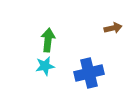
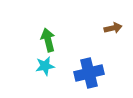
green arrow: rotated 20 degrees counterclockwise
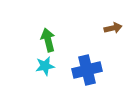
blue cross: moved 2 px left, 3 px up
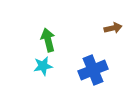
cyan star: moved 2 px left
blue cross: moved 6 px right; rotated 8 degrees counterclockwise
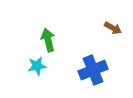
brown arrow: rotated 42 degrees clockwise
cyan star: moved 6 px left
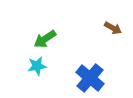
green arrow: moved 3 px left, 1 px up; rotated 110 degrees counterclockwise
blue cross: moved 3 px left, 8 px down; rotated 28 degrees counterclockwise
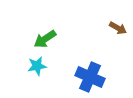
brown arrow: moved 5 px right
blue cross: moved 1 px up; rotated 16 degrees counterclockwise
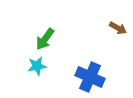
green arrow: rotated 20 degrees counterclockwise
